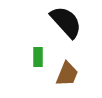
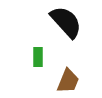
brown trapezoid: moved 1 px right, 7 px down
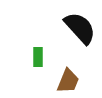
black semicircle: moved 14 px right, 6 px down
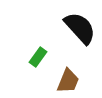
green rectangle: rotated 36 degrees clockwise
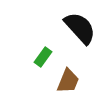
green rectangle: moved 5 px right
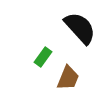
brown trapezoid: moved 3 px up
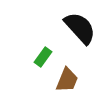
brown trapezoid: moved 1 px left, 2 px down
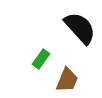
green rectangle: moved 2 px left, 2 px down
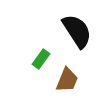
black semicircle: moved 3 px left, 3 px down; rotated 9 degrees clockwise
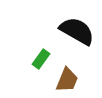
black semicircle: rotated 27 degrees counterclockwise
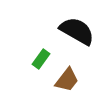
brown trapezoid: rotated 16 degrees clockwise
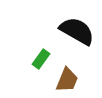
brown trapezoid: rotated 16 degrees counterclockwise
